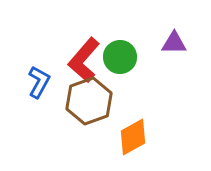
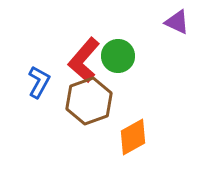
purple triangle: moved 3 px right, 21 px up; rotated 24 degrees clockwise
green circle: moved 2 px left, 1 px up
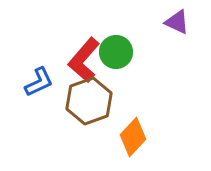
green circle: moved 2 px left, 4 px up
blue L-shape: rotated 36 degrees clockwise
orange diamond: rotated 18 degrees counterclockwise
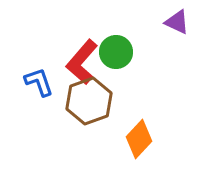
red L-shape: moved 2 px left, 2 px down
blue L-shape: rotated 84 degrees counterclockwise
orange diamond: moved 6 px right, 2 px down
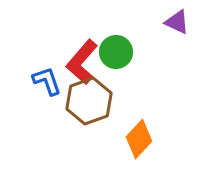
blue L-shape: moved 8 px right, 1 px up
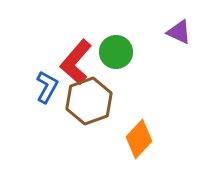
purple triangle: moved 2 px right, 10 px down
red L-shape: moved 6 px left
blue L-shape: moved 6 px down; rotated 48 degrees clockwise
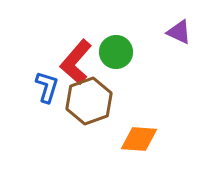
blue L-shape: rotated 12 degrees counterclockwise
orange diamond: rotated 51 degrees clockwise
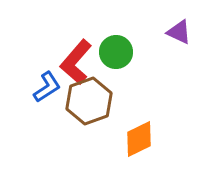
blue L-shape: rotated 40 degrees clockwise
orange diamond: rotated 30 degrees counterclockwise
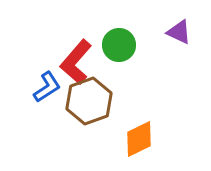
green circle: moved 3 px right, 7 px up
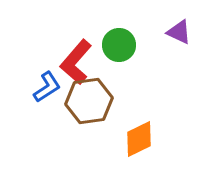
brown hexagon: rotated 12 degrees clockwise
